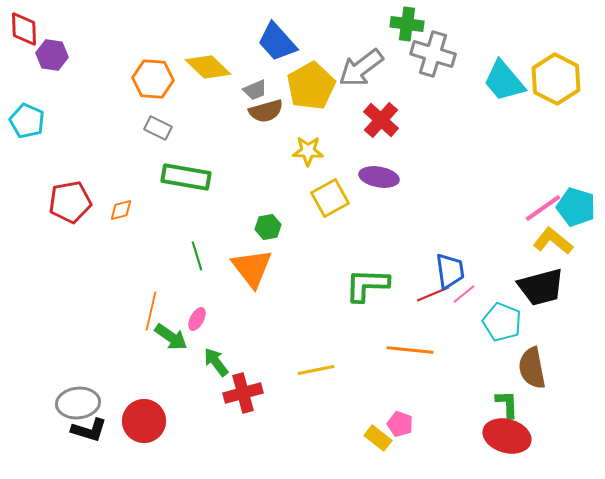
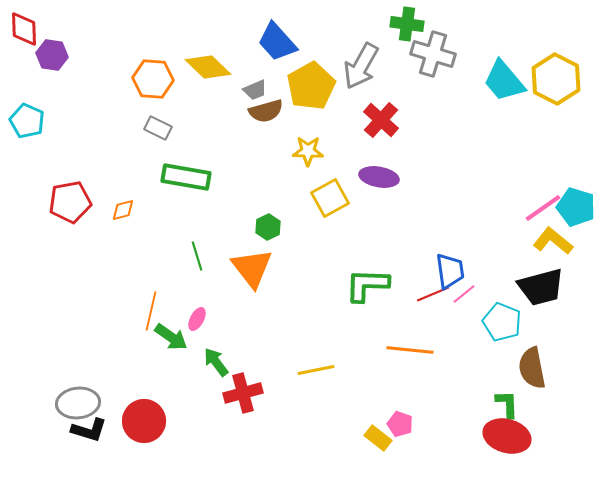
gray arrow at (361, 68): moved 2 px up; rotated 24 degrees counterclockwise
orange diamond at (121, 210): moved 2 px right
green hexagon at (268, 227): rotated 15 degrees counterclockwise
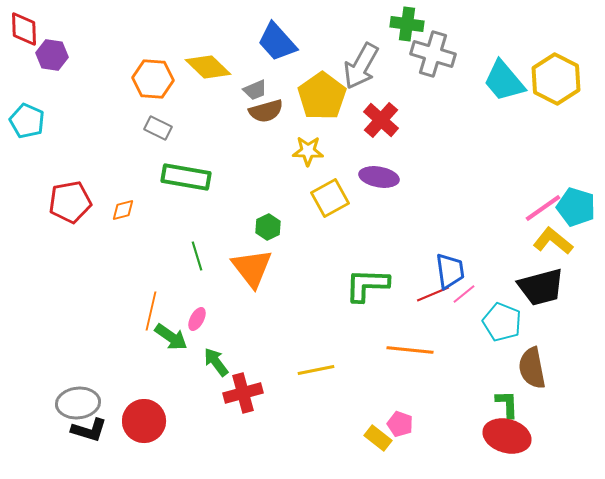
yellow pentagon at (311, 86): moved 11 px right, 10 px down; rotated 6 degrees counterclockwise
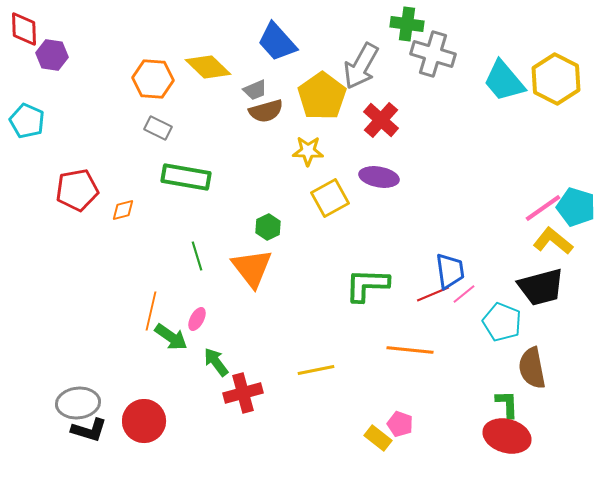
red pentagon at (70, 202): moved 7 px right, 12 px up
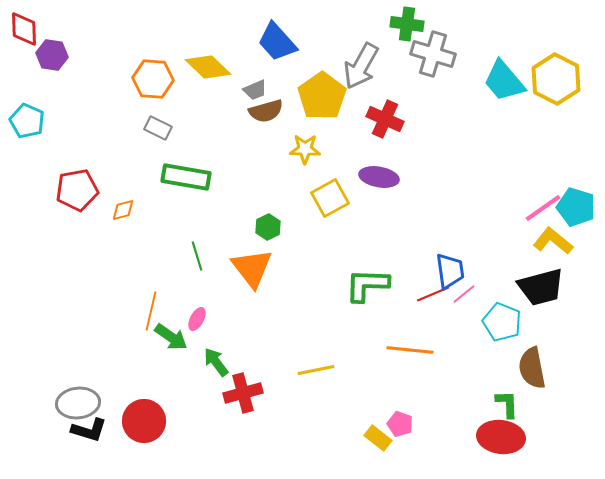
red cross at (381, 120): moved 4 px right, 1 px up; rotated 18 degrees counterclockwise
yellow star at (308, 151): moved 3 px left, 2 px up
red ellipse at (507, 436): moved 6 px left, 1 px down; rotated 9 degrees counterclockwise
